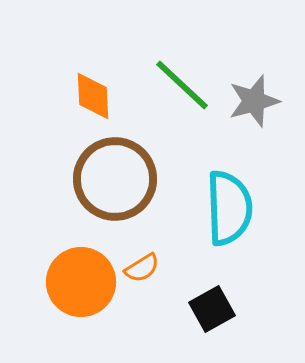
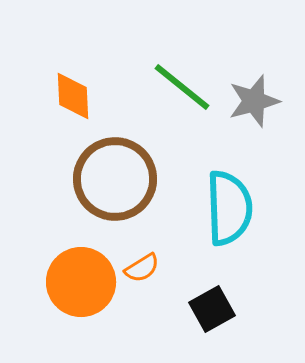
green line: moved 2 px down; rotated 4 degrees counterclockwise
orange diamond: moved 20 px left
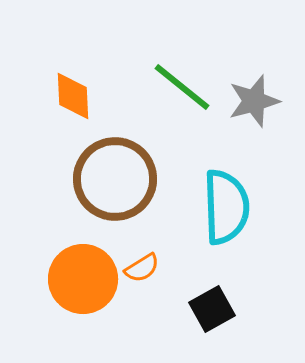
cyan semicircle: moved 3 px left, 1 px up
orange circle: moved 2 px right, 3 px up
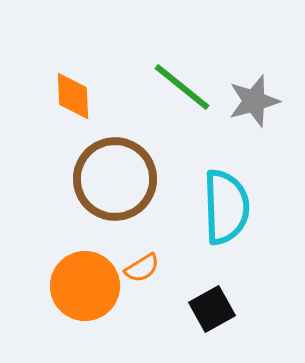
orange circle: moved 2 px right, 7 px down
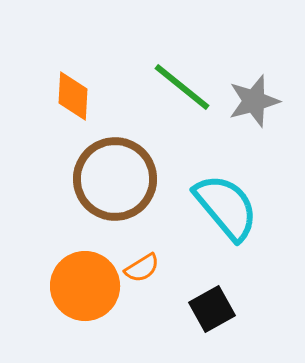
orange diamond: rotated 6 degrees clockwise
cyan semicircle: rotated 38 degrees counterclockwise
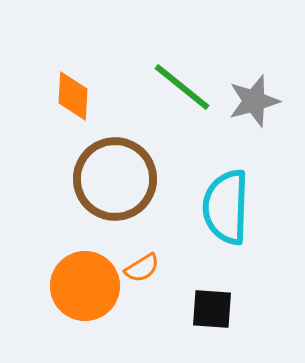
cyan semicircle: rotated 138 degrees counterclockwise
black square: rotated 33 degrees clockwise
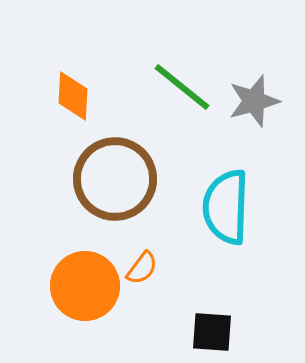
orange semicircle: rotated 21 degrees counterclockwise
black square: moved 23 px down
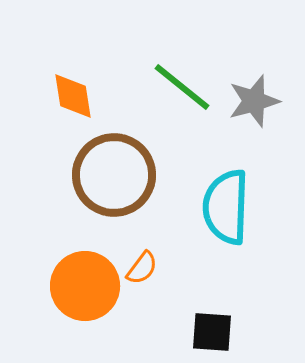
orange diamond: rotated 12 degrees counterclockwise
brown circle: moved 1 px left, 4 px up
